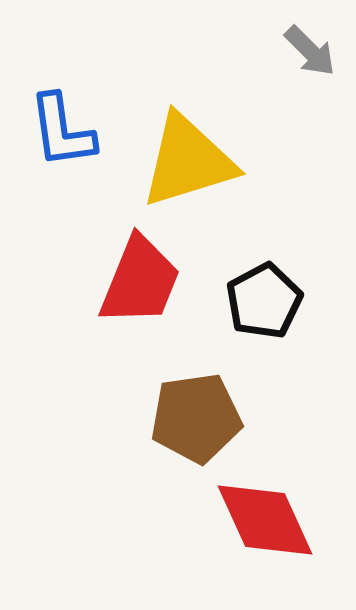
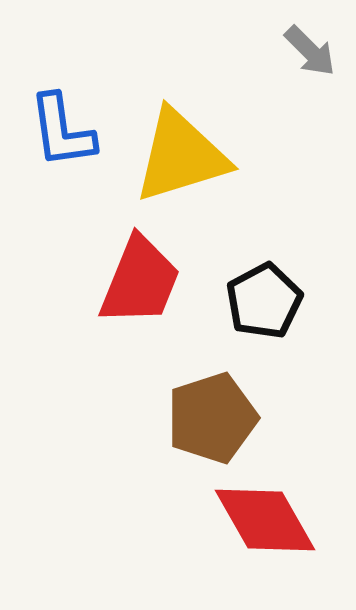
yellow triangle: moved 7 px left, 5 px up
brown pentagon: moved 16 px right; rotated 10 degrees counterclockwise
red diamond: rotated 5 degrees counterclockwise
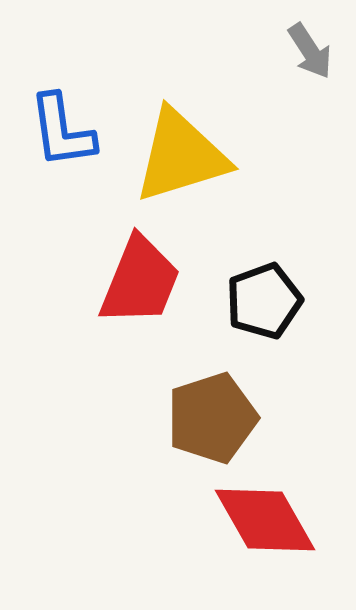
gray arrow: rotated 12 degrees clockwise
black pentagon: rotated 8 degrees clockwise
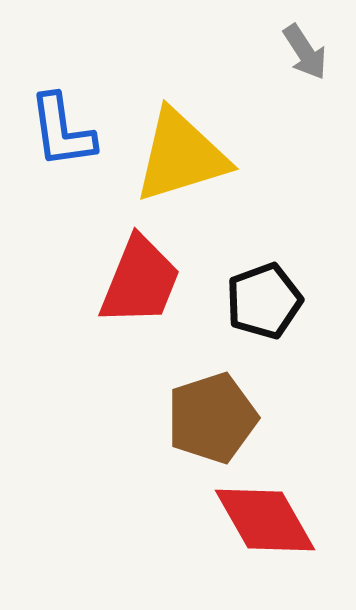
gray arrow: moved 5 px left, 1 px down
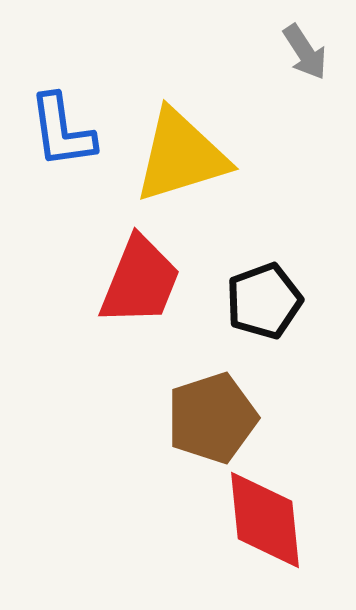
red diamond: rotated 24 degrees clockwise
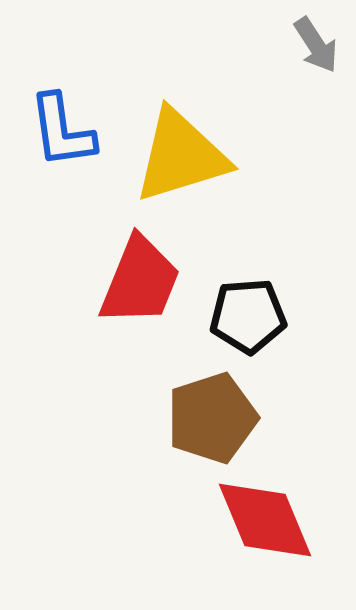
gray arrow: moved 11 px right, 7 px up
black pentagon: moved 16 px left, 15 px down; rotated 16 degrees clockwise
red diamond: rotated 17 degrees counterclockwise
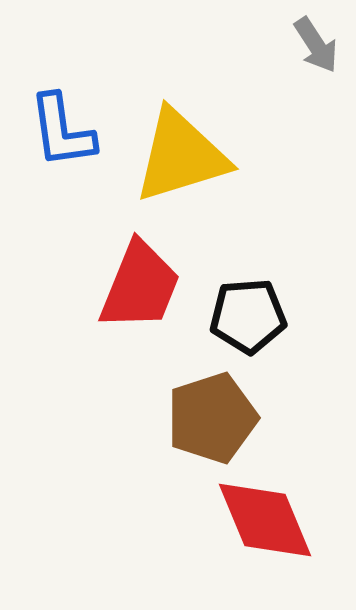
red trapezoid: moved 5 px down
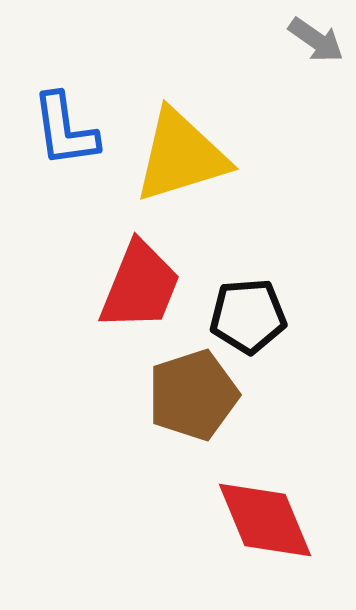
gray arrow: moved 5 px up; rotated 22 degrees counterclockwise
blue L-shape: moved 3 px right, 1 px up
brown pentagon: moved 19 px left, 23 px up
